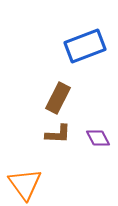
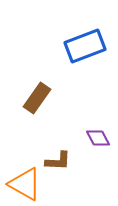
brown rectangle: moved 21 px left; rotated 8 degrees clockwise
brown L-shape: moved 27 px down
orange triangle: rotated 24 degrees counterclockwise
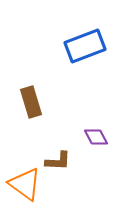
brown rectangle: moved 6 px left, 4 px down; rotated 52 degrees counterclockwise
purple diamond: moved 2 px left, 1 px up
orange triangle: rotated 6 degrees clockwise
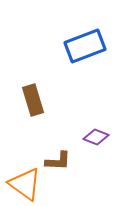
brown rectangle: moved 2 px right, 2 px up
purple diamond: rotated 40 degrees counterclockwise
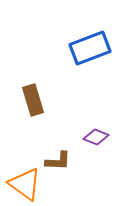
blue rectangle: moved 5 px right, 2 px down
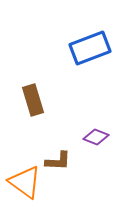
orange triangle: moved 2 px up
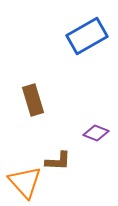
blue rectangle: moved 3 px left, 12 px up; rotated 9 degrees counterclockwise
purple diamond: moved 4 px up
orange triangle: rotated 12 degrees clockwise
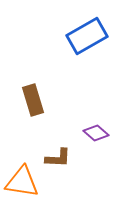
purple diamond: rotated 20 degrees clockwise
brown L-shape: moved 3 px up
orange triangle: moved 3 px left; rotated 39 degrees counterclockwise
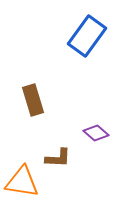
blue rectangle: rotated 24 degrees counterclockwise
